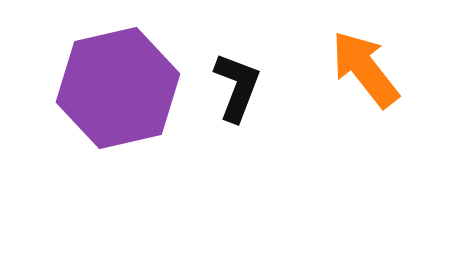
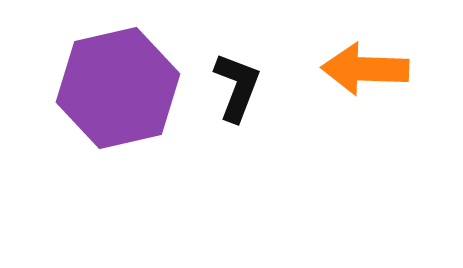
orange arrow: rotated 50 degrees counterclockwise
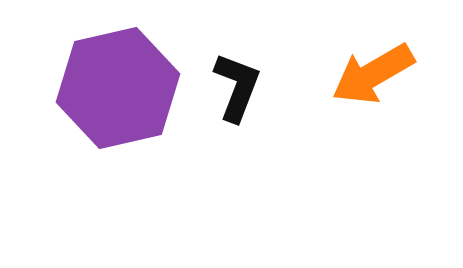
orange arrow: moved 8 px right, 5 px down; rotated 32 degrees counterclockwise
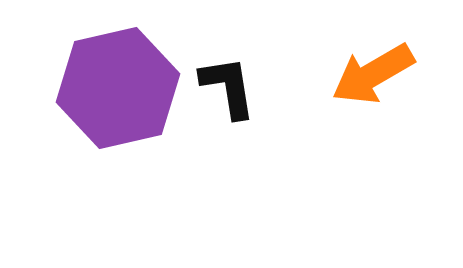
black L-shape: moved 9 px left; rotated 30 degrees counterclockwise
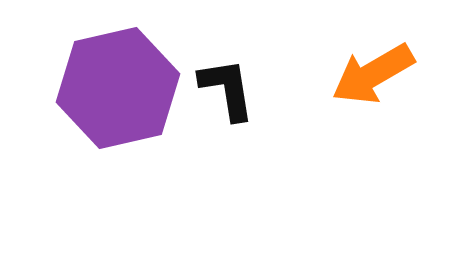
black L-shape: moved 1 px left, 2 px down
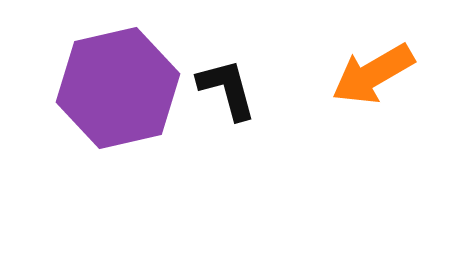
black L-shape: rotated 6 degrees counterclockwise
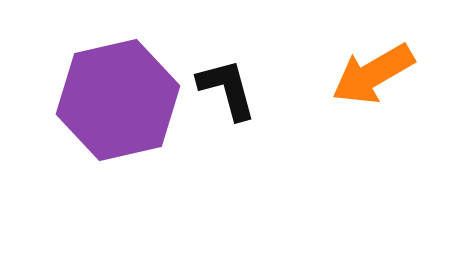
purple hexagon: moved 12 px down
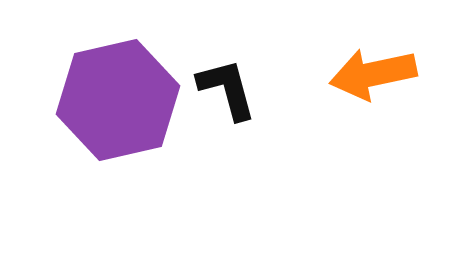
orange arrow: rotated 18 degrees clockwise
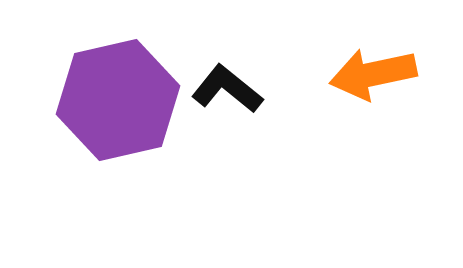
black L-shape: rotated 36 degrees counterclockwise
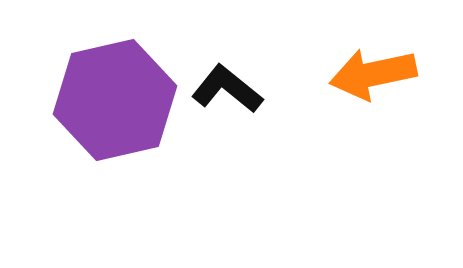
purple hexagon: moved 3 px left
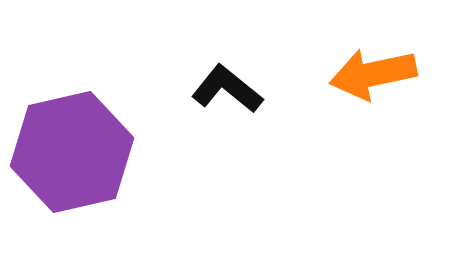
purple hexagon: moved 43 px left, 52 px down
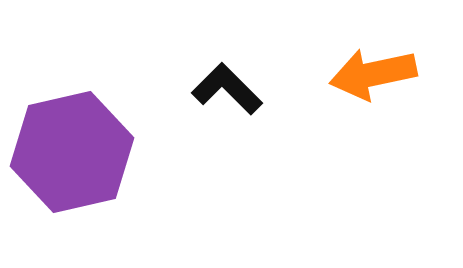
black L-shape: rotated 6 degrees clockwise
